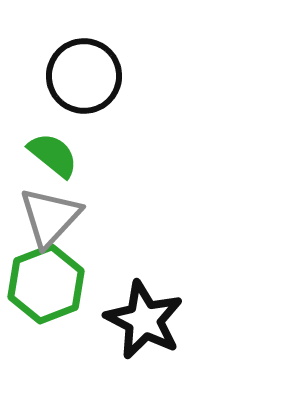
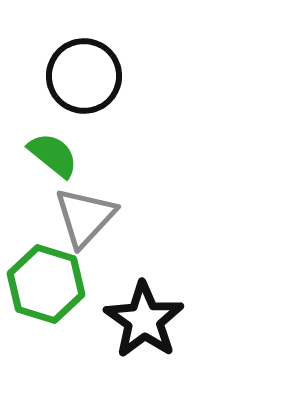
gray triangle: moved 35 px right
green hexagon: rotated 22 degrees counterclockwise
black star: rotated 8 degrees clockwise
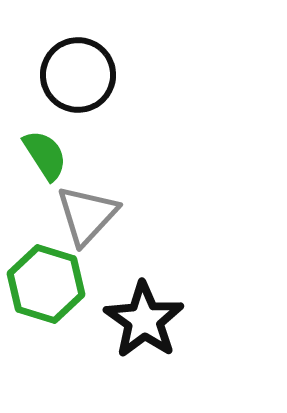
black circle: moved 6 px left, 1 px up
green semicircle: moved 8 px left; rotated 18 degrees clockwise
gray triangle: moved 2 px right, 2 px up
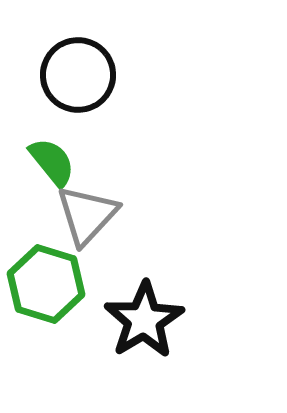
green semicircle: moved 7 px right, 7 px down; rotated 6 degrees counterclockwise
black star: rotated 6 degrees clockwise
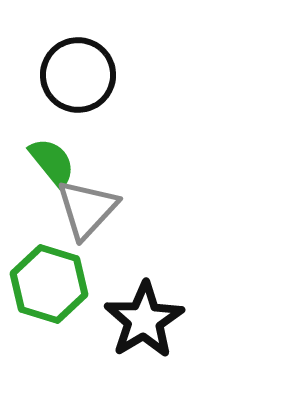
gray triangle: moved 6 px up
green hexagon: moved 3 px right
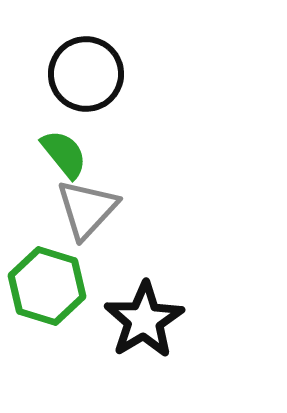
black circle: moved 8 px right, 1 px up
green semicircle: moved 12 px right, 8 px up
green hexagon: moved 2 px left, 2 px down
